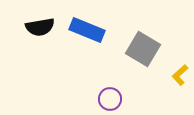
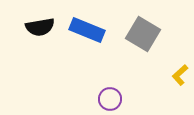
gray square: moved 15 px up
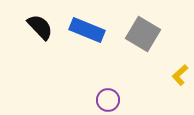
black semicircle: rotated 124 degrees counterclockwise
purple circle: moved 2 px left, 1 px down
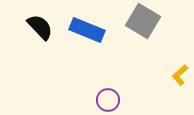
gray square: moved 13 px up
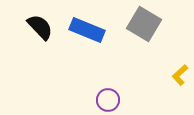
gray square: moved 1 px right, 3 px down
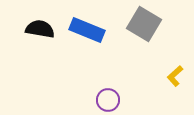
black semicircle: moved 2 px down; rotated 36 degrees counterclockwise
yellow L-shape: moved 5 px left, 1 px down
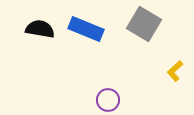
blue rectangle: moved 1 px left, 1 px up
yellow L-shape: moved 5 px up
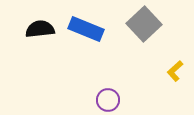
gray square: rotated 16 degrees clockwise
black semicircle: rotated 16 degrees counterclockwise
